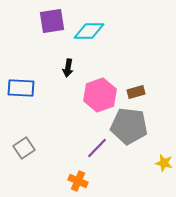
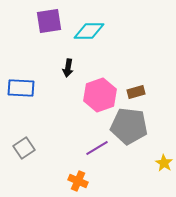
purple square: moved 3 px left
purple line: rotated 15 degrees clockwise
yellow star: rotated 18 degrees clockwise
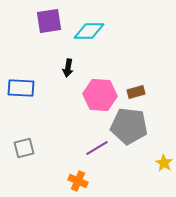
pink hexagon: rotated 24 degrees clockwise
gray square: rotated 20 degrees clockwise
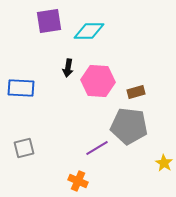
pink hexagon: moved 2 px left, 14 px up
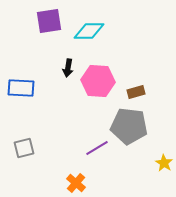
orange cross: moved 2 px left, 2 px down; rotated 18 degrees clockwise
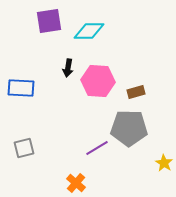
gray pentagon: moved 2 px down; rotated 6 degrees counterclockwise
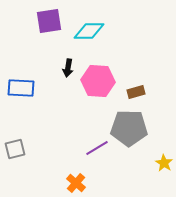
gray square: moved 9 px left, 1 px down
